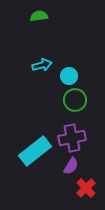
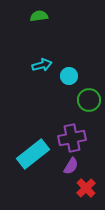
green circle: moved 14 px right
cyan rectangle: moved 2 px left, 3 px down
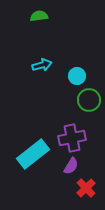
cyan circle: moved 8 px right
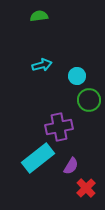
purple cross: moved 13 px left, 11 px up
cyan rectangle: moved 5 px right, 4 px down
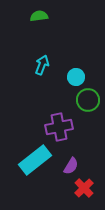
cyan arrow: rotated 54 degrees counterclockwise
cyan circle: moved 1 px left, 1 px down
green circle: moved 1 px left
cyan rectangle: moved 3 px left, 2 px down
red cross: moved 2 px left
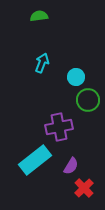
cyan arrow: moved 2 px up
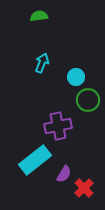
purple cross: moved 1 px left, 1 px up
purple semicircle: moved 7 px left, 8 px down
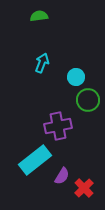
purple semicircle: moved 2 px left, 2 px down
